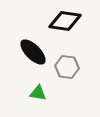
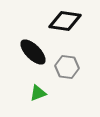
green triangle: rotated 30 degrees counterclockwise
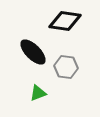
gray hexagon: moved 1 px left
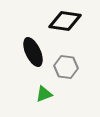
black ellipse: rotated 20 degrees clockwise
green triangle: moved 6 px right, 1 px down
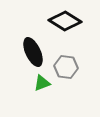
black diamond: rotated 24 degrees clockwise
green triangle: moved 2 px left, 11 px up
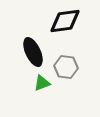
black diamond: rotated 40 degrees counterclockwise
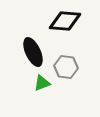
black diamond: rotated 12 degrees clockwise
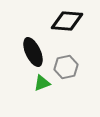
black diamond: moved 2 px right
gray hexagon: rotated 20 degrees counterclockwise
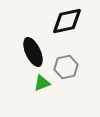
black diamond: rotated 16 degrees counterclockwise
